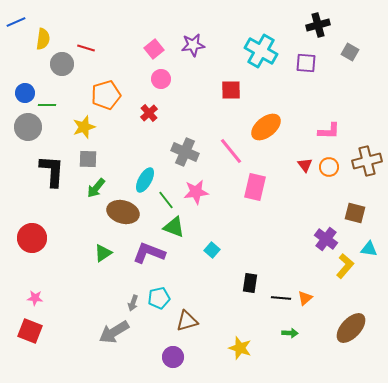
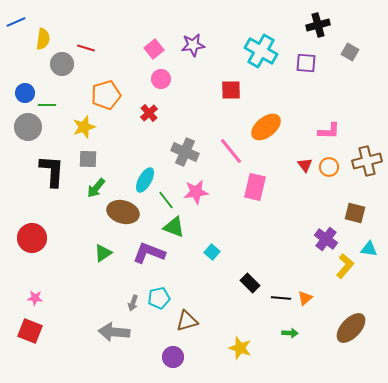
cyan square at (212, 250): moved 2 px down
black rectangle at (250, 283): rotated 54 degrees counterclockwise
gray arrow at (114, 332): rotated 36 degrees clockwise
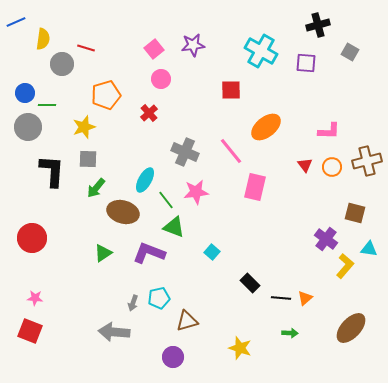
orange circle at (329, 167): moved 3 px right
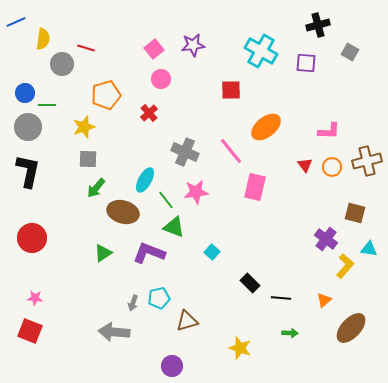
black L-shape at (52, 171): moved 24 px left; rotated 8 degrees clockwise
orange triangle at (305, 298): moved 19 px right, 2 px down
purple circle at (173, 357): moved 1 px left, 9 px down
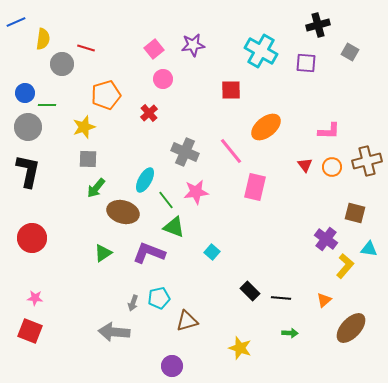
pink circle at (161, 79): moved 2 px right
black rectangle at (250, 283): moved 8 px down
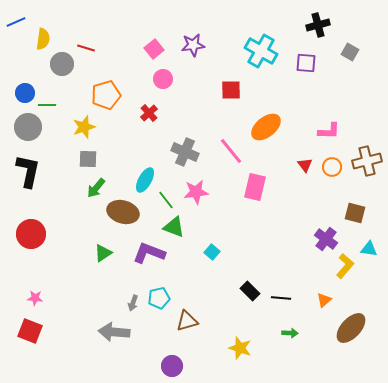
red circle at (32, 238): moved 1 px left, 4 px up
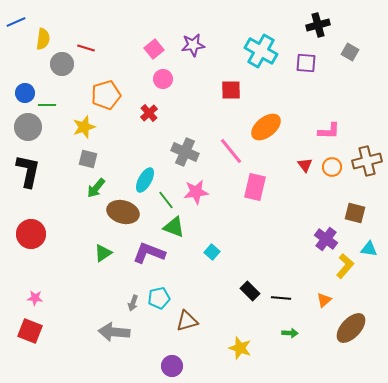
gray square at (88, 159): rotated 12 degrees clockwise
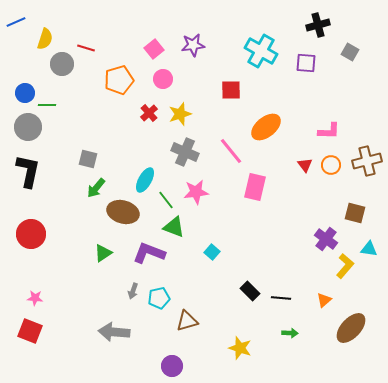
yellow semicircle at (43, 39): moved 2 px right; rotated 10 degrees clockwise
orange pentagon at (106, 95): moved 13 px right, 15 px up
yellow star at (84, 127): moved 96 px right, 13 px up
orange circle at (332, 167): moved 1 px left, 2 px up
gray arrow at (133, 303): moved 12 px up
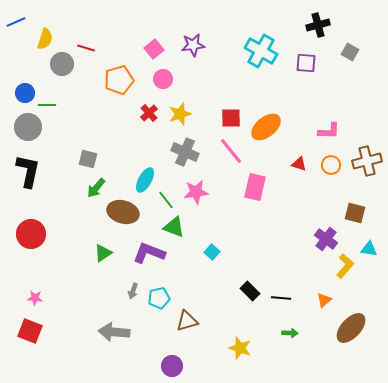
red square at (231, 90): moved 28 px down
red triangle at (305, 165): moved 6 px left, 1 px up; rotated 35 degrees counterclockwise
